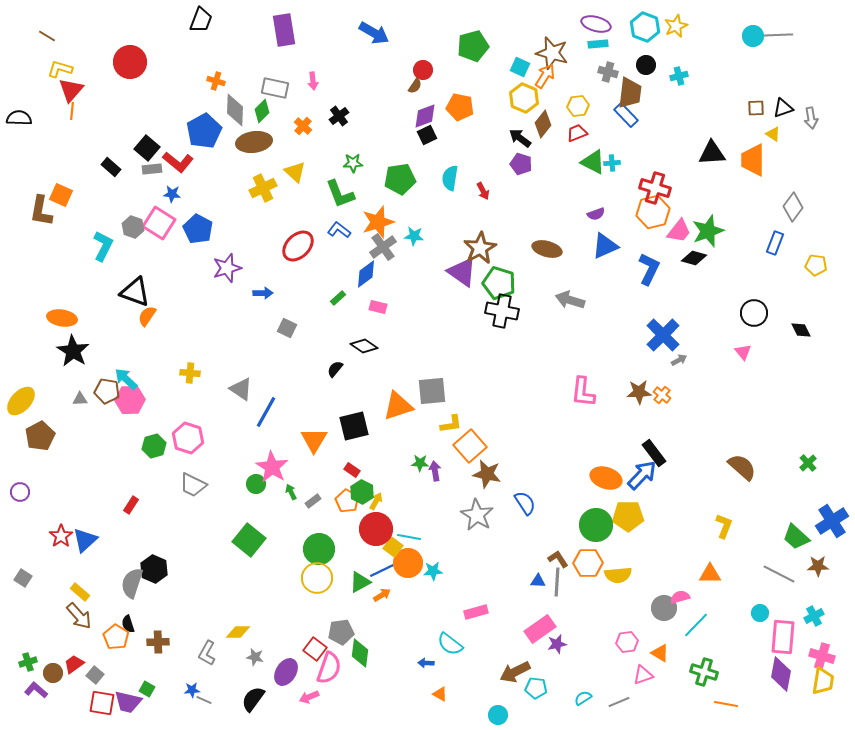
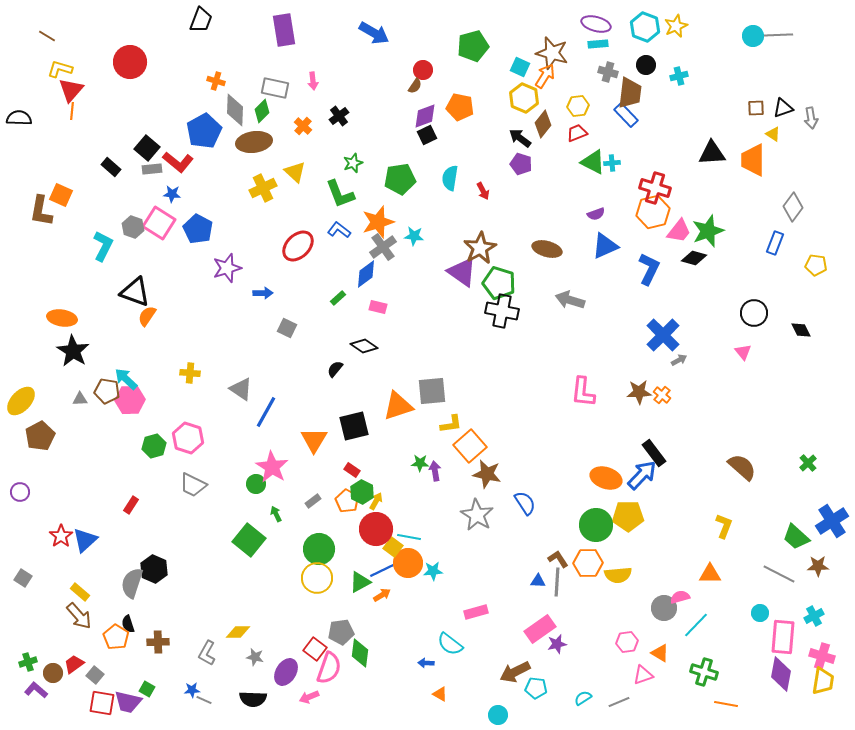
green star at (353, 163): rotated 18 degrees counterclockwise
green arrow at (291, 492): moved 15 px left, 22 px down
black semicircle at (253, 699): rotated 124 degrees counterclockwise
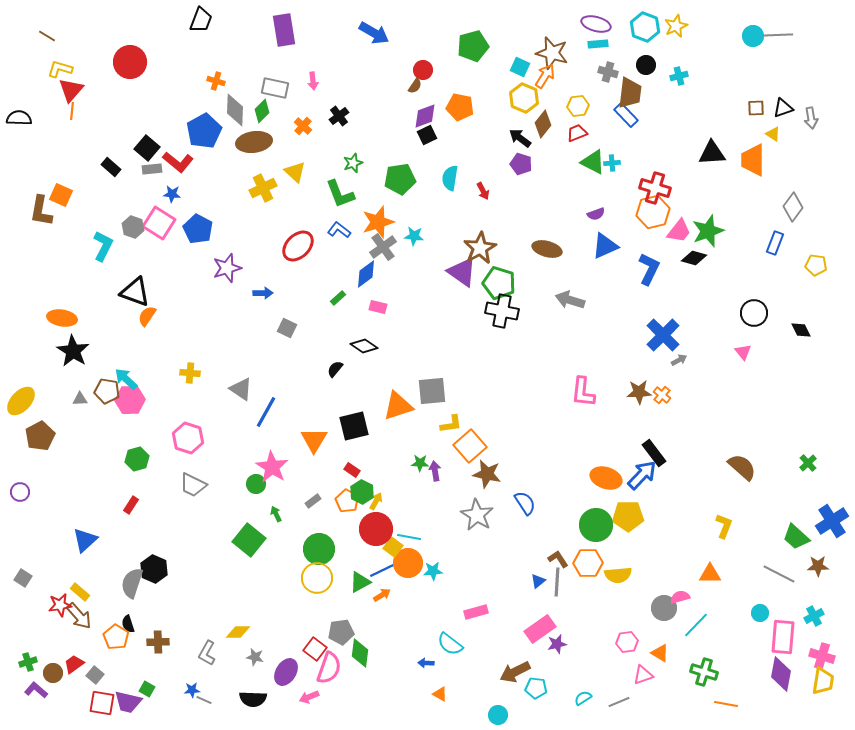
green hexagon at (154, 446): moved 17 px left, 13 px down
red star at (61, 536): moved 1 px left, 69 px down; rotated 25 degrees clockwise
blue triangle at (538, 581): rotated 42 degrees counterclockwise
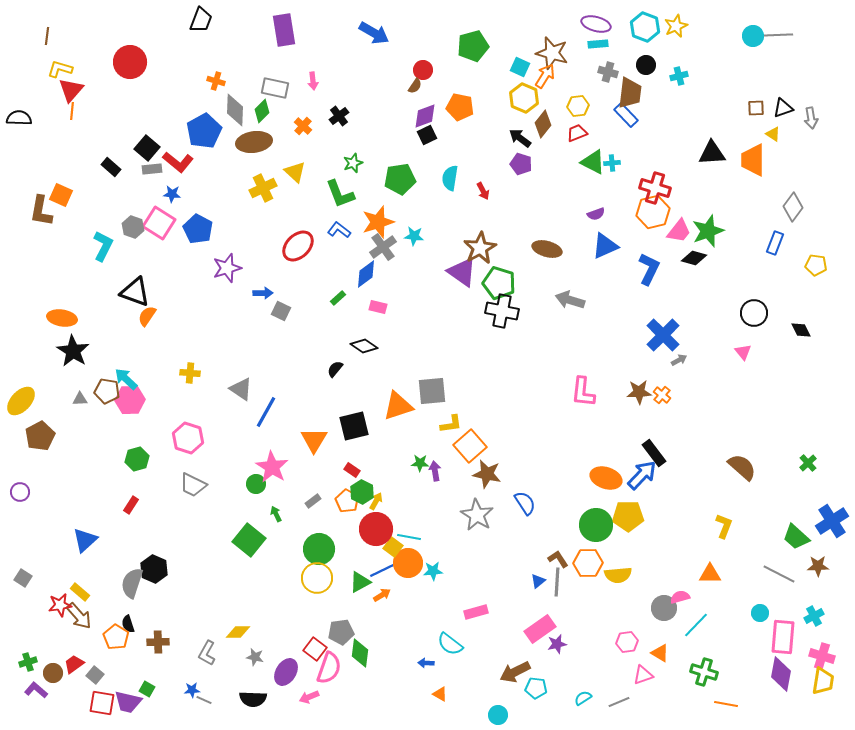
brown line at (47, 36): rotated 66 degrees clockwise
gray square at (287, 328): moved 6 px left, 17 px up
